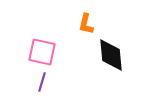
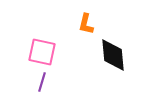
black diamond: moved 2 px right
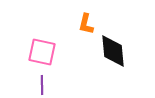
black diamond: moved 4 px up
purple line: moved 3 px down; rotated 18 degrees counterclockwise
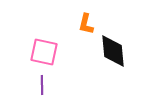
pink square: moved 2 px right
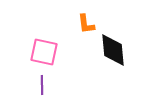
orange L-shape: rotated 20 degrees counterclockwise
black diamond: moved 1 px up
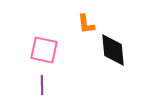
pink square: moved 2 px up
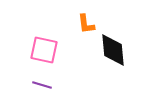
purple line: rotated 72 degrees counterclockwise
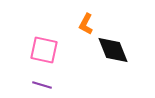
orange L-shape: rotated 35 degrees clockwise
black diamond: rotated 16 degrees counterclockwise
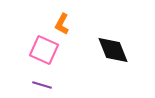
orange L-shape: moved 24 px left
pink square: rotated 12 degrees clockwise
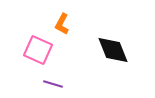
pink square: moved 6 px left
purple line: moved 11 px right, 1 px up
